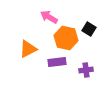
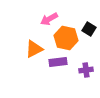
pink arrow: moved 2 px down; rotated 60 degrees counterclockwise
orange triangle: moved 6 px right
purple rectangle: moved 1 px right
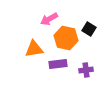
orange triangle: rotated 18 degrees clockwise
purple rectangle: moved 2 px down
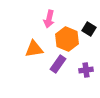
pink arrow: rotated 48 degrees counterclockwise
orange hexagon: moved 1 px right, 1 px down; rotated 10 degrees clockwise
purple rectangle: rotated 48 degrees counterclockwise
